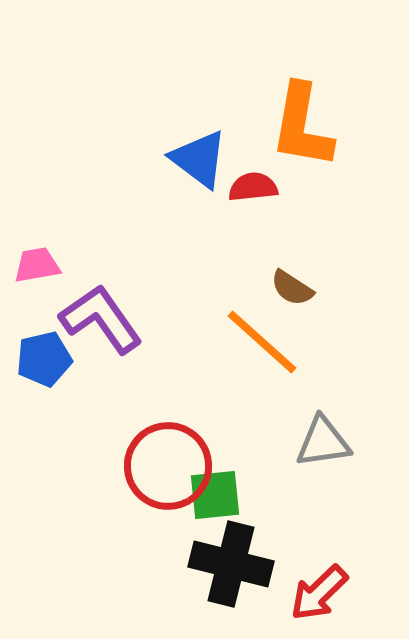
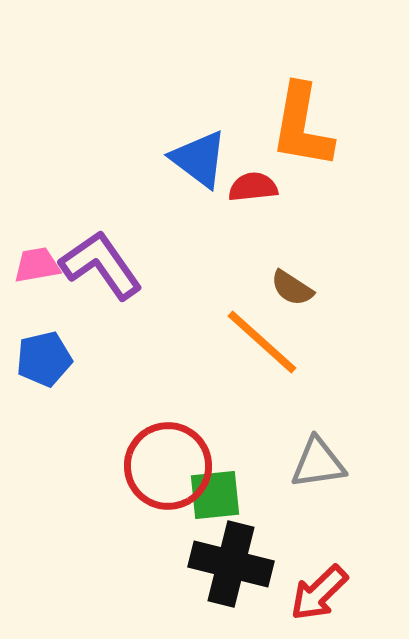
purple L-shape: moved 54 px up
gray triangle: moved 5 px left, 21 px down
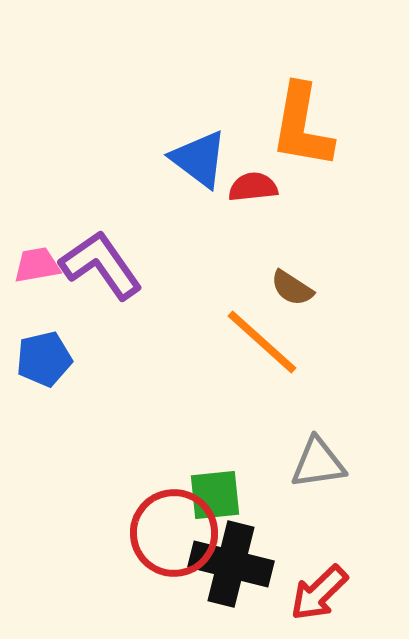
red circle: moved 6 px right, 67 px down
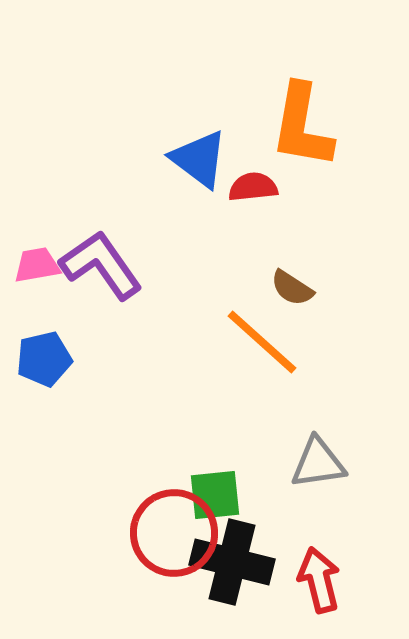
black cross: moved 1 px right, 2 px up
red arrow: moved 13 px up; rotated 120 degrees clockwise
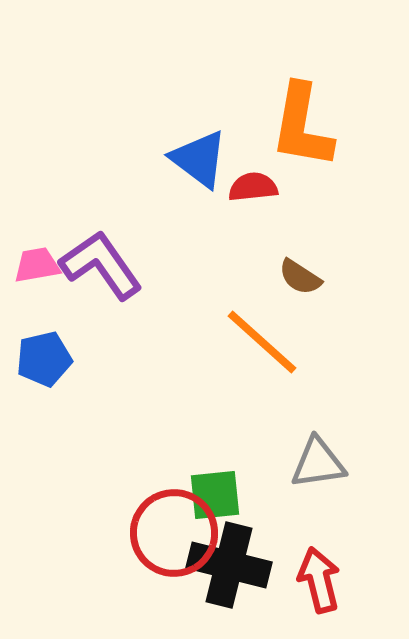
brown semicircle: moved 8 px right, 11 px up
black cross: moved 3 px left, 3 px down
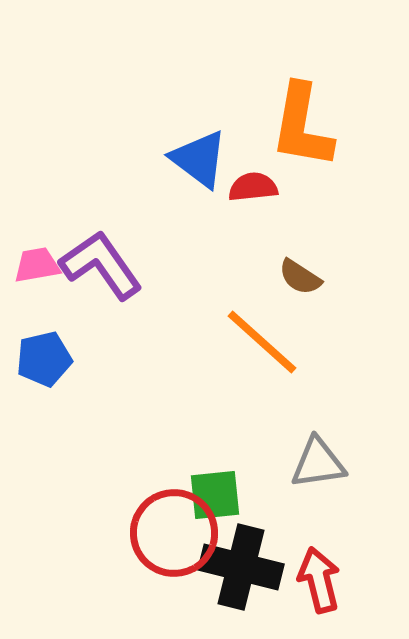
black cross: moved 12 px right, 2 px down
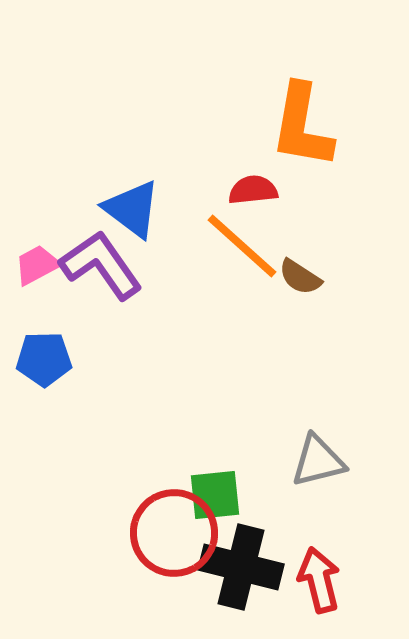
blue triangle: moved 67 px left, 50 px down
red semicircle: moved 3 px down
pink trapezoid: rotated 18 degrees counterclockwise
orange line: moved 20 px left, 96 px up
blue pentagon: rotated 12 degrees clockwise
gray triangle: moved 2 px up; rotated 6 degrees counterclockwise
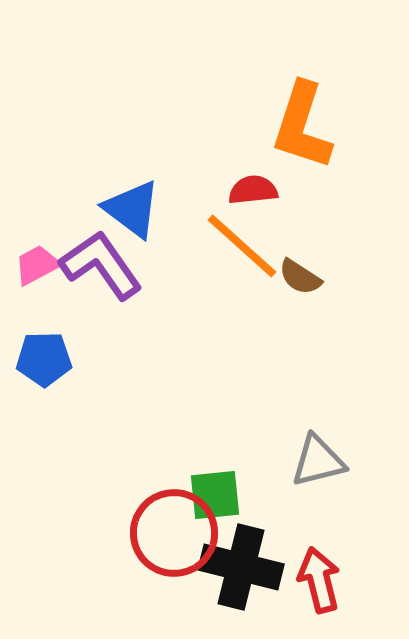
orange L-shape: rotated 8 degrees clockwise
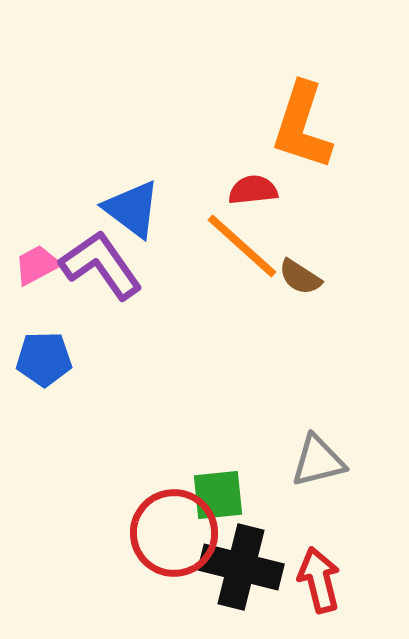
green square: moved 3 px right
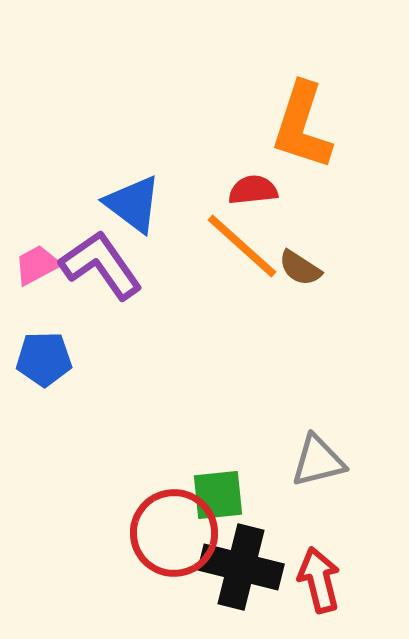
blue triangle: moved 1 px right, 5 px up
brown semicircle: moved 9 px up
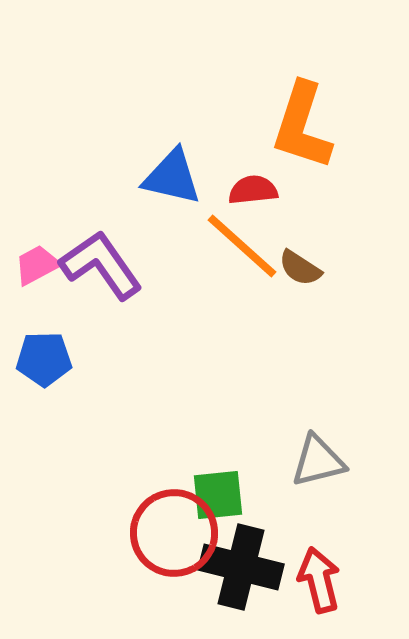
blue triangle: moved 39 px right, 27 px up; rotated 24 degrees counterclockwise
